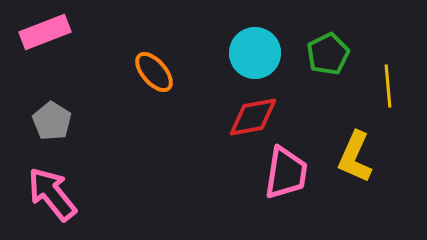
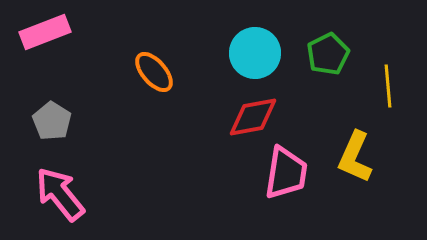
pink arrow: moved 8 px right
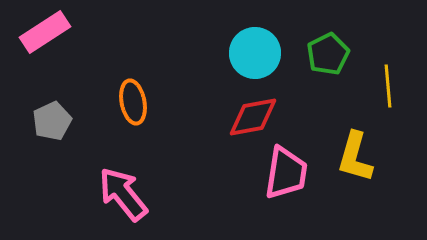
pink rectangle: rotated 12 degrees counterclockwise
orange ellipse: moved 21 px left, 30 px down; rotated 30 degrees clockwise
gray pentagon: rotated 15 degrees clockwise
yellow L-shape: rotated 8 degrees counterclockwise
pink arrow: moved 63 px right
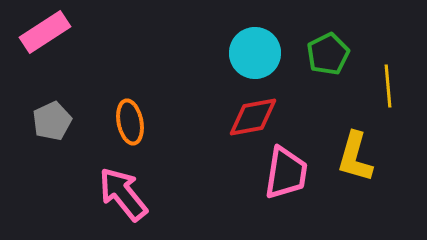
orange ellipse: moved 3 px left, 20 px down
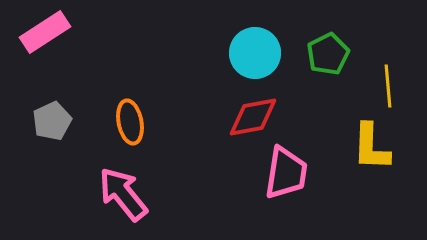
yellow L-shape: moved 16 px right, 10 px up; rotated 14 degrees counterclockwise
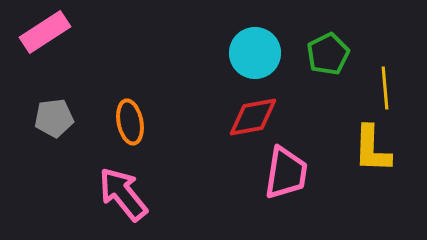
yellow line: moved 3 px left, 2 px down
gray pentagon: moved 2 px right, 3 px up; rotated 18 degrees clockwise
yellow L-shape: moved 1 px right, 2 px down
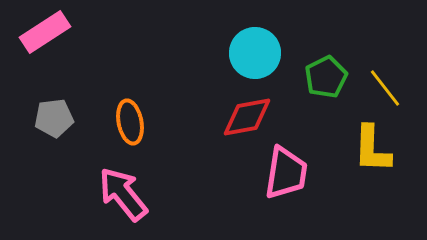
green pentagon: moved 2 px left, 23 px down
yellow line: rotated 33 degrees counterclockwise
red diamond: moved 6 px left
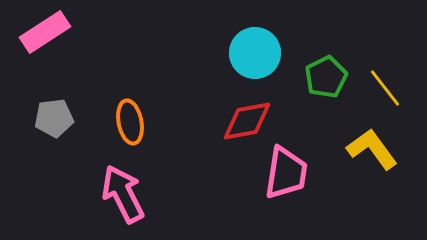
red diamond: moved 4 px down
yellow L-shape: rotated 142 degrees clockwise
pink arrow: rotated 12 degrees clockwise
